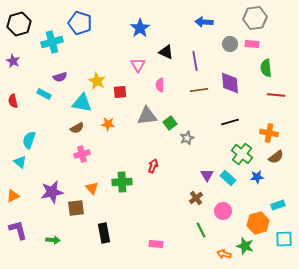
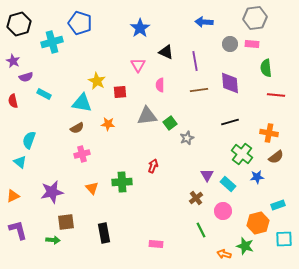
purple semicircle at (60, 77): moved 34 px left
cyan rectangle at (228, 178): moved 6 px down
brown square at (76, 208): moved 10 px left, 14 px down
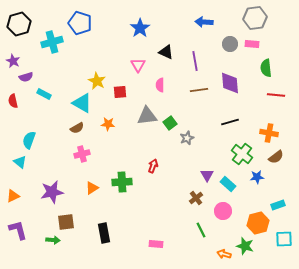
cyan triangle at (82, 103): rotated 20 degrees clockwise
orange triangle at (92, 188): rotated 40 degrees clockwise
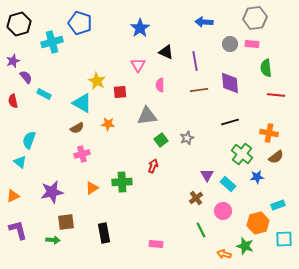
purple star at (13, 61): rotated 24 degrees clockwise
purple semicircle at (26, 77): rotated 112 degrees counterclockwise
green square at (170, 123): moved 9 px left, 17 px down
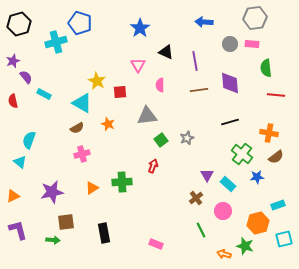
cyan cross at (52, 42): moved 4 px right
orange star at (108, 124): rotated 16 degrees clockwise
cyan square at (284, 239): rotated 12 degrees counterclockwise
pink rectangle at (156, 244): rotated 16 degrees clockwise
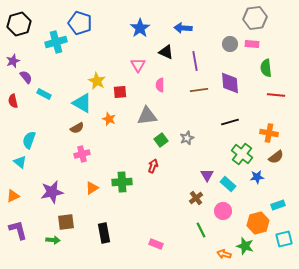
blue arrow at (204, 22): moved 21 px left, 6 px down
orange star at (108, 124): moved 1 px right, 5 px up
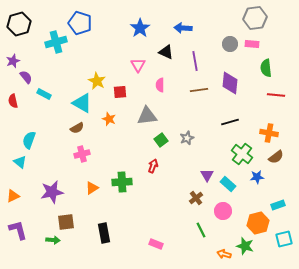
purple diamond at (230, 83): rotated 10 degrees clockwise
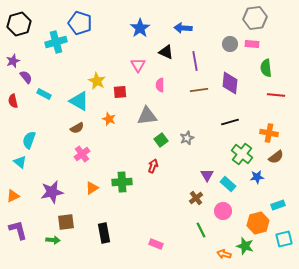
cyan triangle at (82, 103): moved 3 px left, 2 px up
pink cross at (82, 154): rotated 21 degrees counterclockwise
